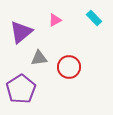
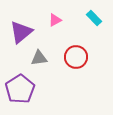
red circle: moved 7 px right, 10 px up
purple pentagon: moved 1 px left
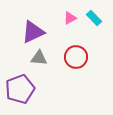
pink triangle: moved 15 px right, 2 px up
purple triangle: moved 12 px right; rotated 15 degrees clockwise
gray triangle: rotated 12 degrees clockwise
purple pentagon: rotated 12 degrees clockwise
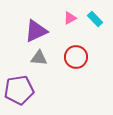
cyan rectangle: moved 1 px right, 1 px down
purple triangle: moved 3 px right, 1 px up
purple pentagon: moved 1 px left, 1 px down; rotated 12 degrees clockwise
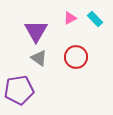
purple triangle: rotated 35 degrees counterclockwise
gray triangle: rotated 30 degrees clockwise
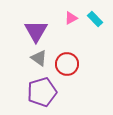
pink triangle: moved 1 px right
red circle: moved 9 px left, 7 px down
purple pentagon: moved 23 px right, 2 px down; rotated 8 degrees counterclockwise
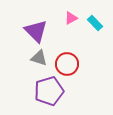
cyan rectangle: moved 4 px down
purple triangle: rotated 15 degrees counterclockwise
gray triangle: rotated 18 degrees counterclockwise
purple pentagon: moved 7 px right, 1 px up
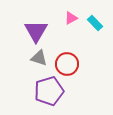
purple triangle: rotated 15 degrees clockwise
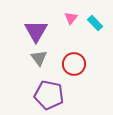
pink triangle: rotated 24 degrees counterclockwise
gray triangle: rotated 36 degrees clockwise
red circle: moved 7 px right
purple pentagon: moved 4 px down; rotated 28 degrees clockwise
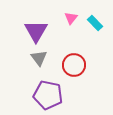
red circle: moved 1 px down
purple pentagon: moved 1 px left
